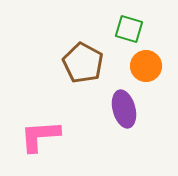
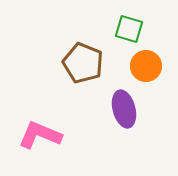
brown pentagon: rotated 6 degrees counterclockwise
pink L-shape: moved 1 px up; rotated 27 degrees clockwise
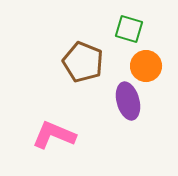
brown pentagon: moved 1 px up
purple ellipse: moved 4 px right, 8 px up
pink L-shape: moved 14 px right
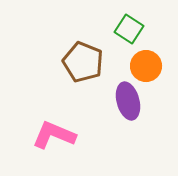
green square: rotated 16 degrees clockwise
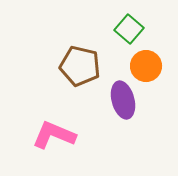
green square: rotated 8 degrees clockwise
brown pentagon: moved 3 px left, 4 px down; rotated 9 degrees counterclockwise
purple ellipse: moved 5 px left, 1 px up
